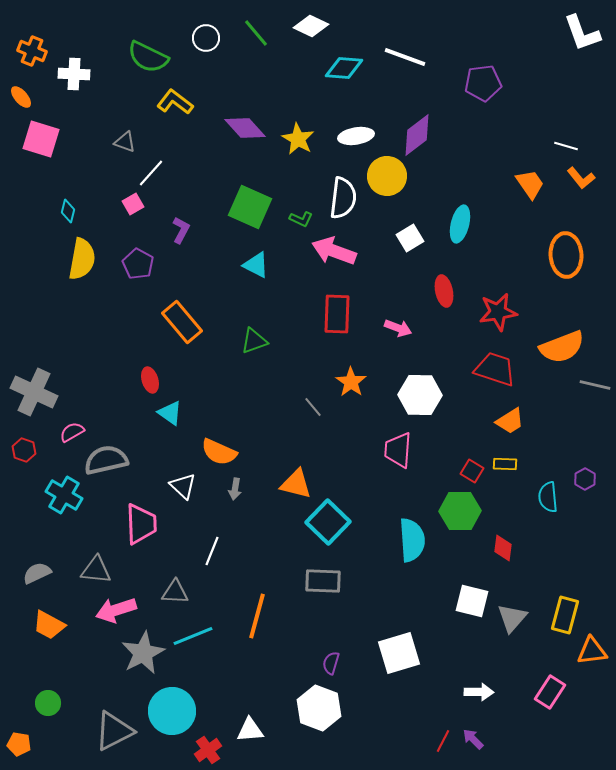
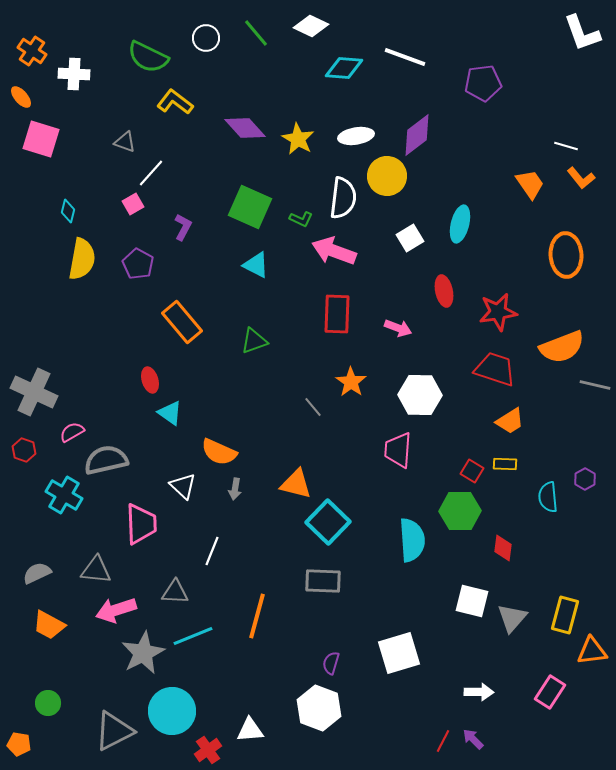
orange cross at (32, 51): rotated 12 degrees clockwise
purple L-shape at (181, 230): moved 2 px right, 3 px up
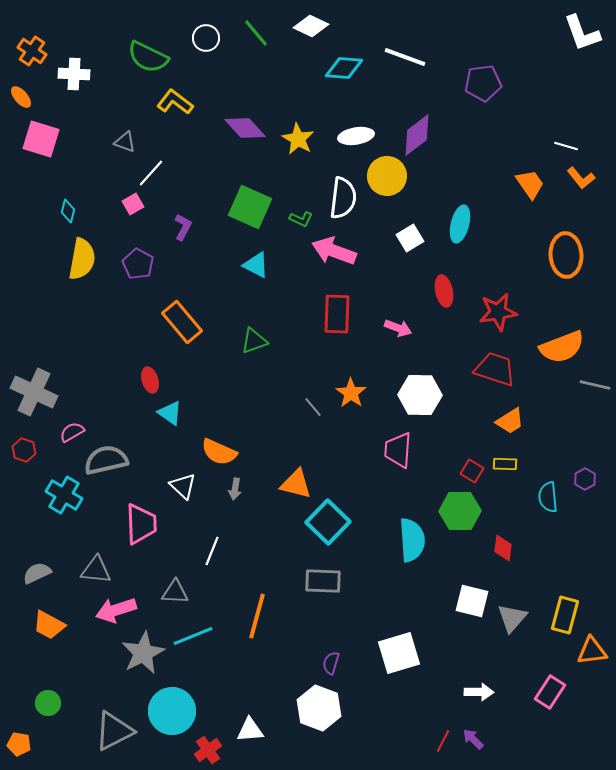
orange star at (351, 382): moved 11 px down
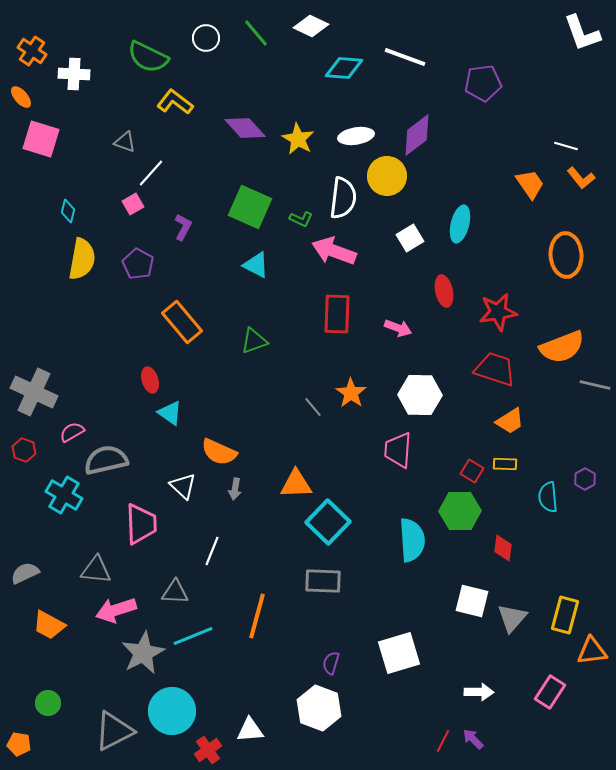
orange triangle at (296, 484): rotated 16 degrees counterclockwise
gray semicircle at (37, 573): moved 12 px left
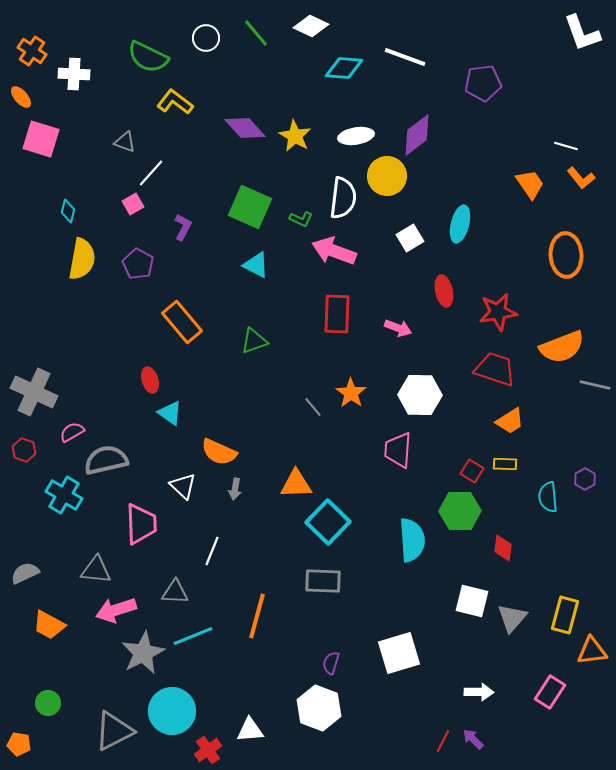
yellow star at (298, 139): moved 3 px left, 3 px up
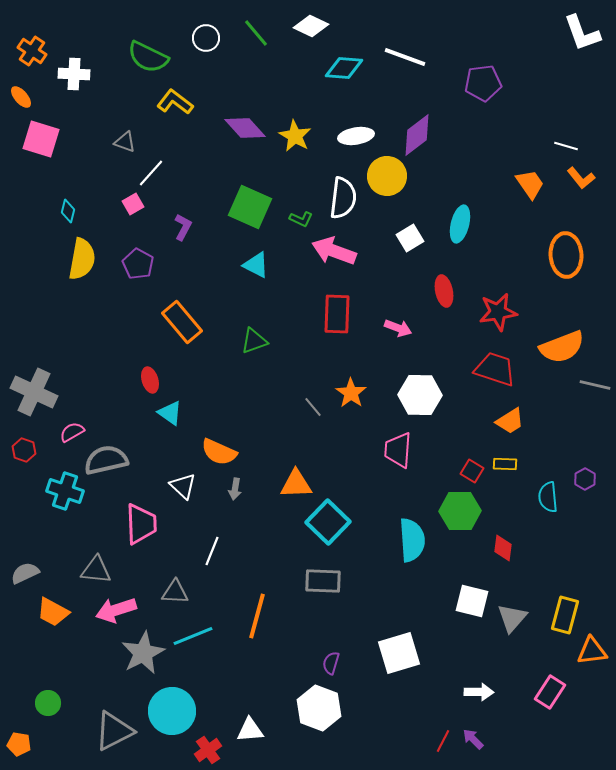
cyan cross at (64, 495): moved 1 px right, 4 px up; rotated 12 degrees counterclockwise
orange trapezoid at (49, 625): moved 4 px right, 13 px up
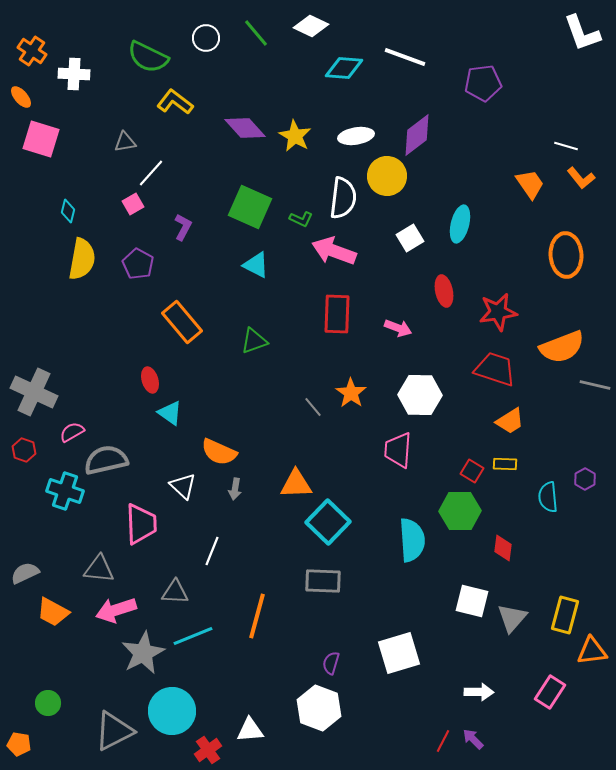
gray triangle at (125, 142): rotated 30 degrees counterclockwise
gray triangle at (96, 570): moved 3 px right, 1 px up
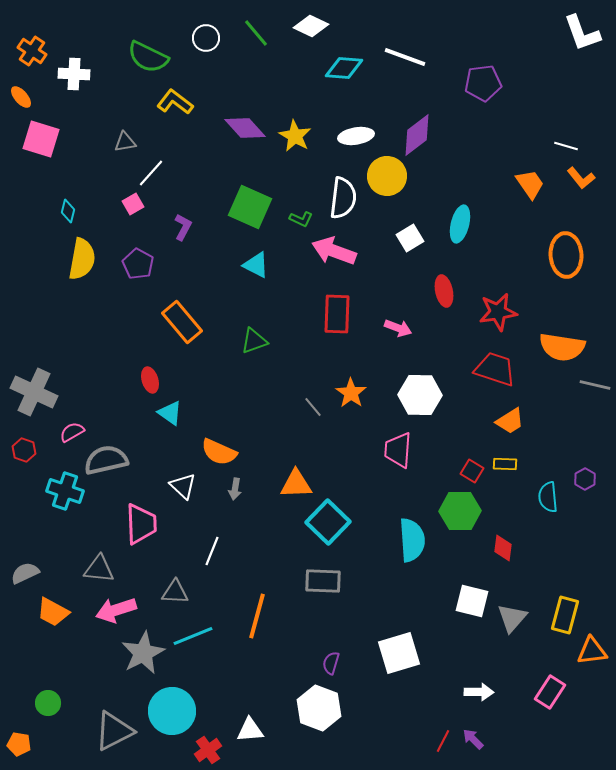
orange semicircle at (562, 347): rotated 30 degrees clockwise
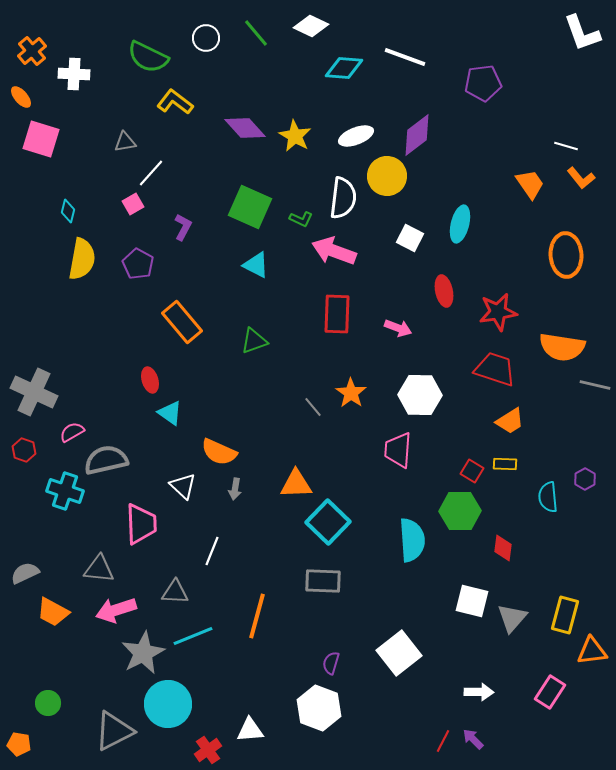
orange cross at (32, 51): rotated 16 degrees clockwise
white ellipse at (356, 136): rotated 12 degrees counterclockwise
white square at (410, 238): rotated 32 degrees counterclockwise
white square at (399, 653): rotated 21 degrees counterclockwise
cyan circle at (172, 711): moved 4 px left, 7 px up
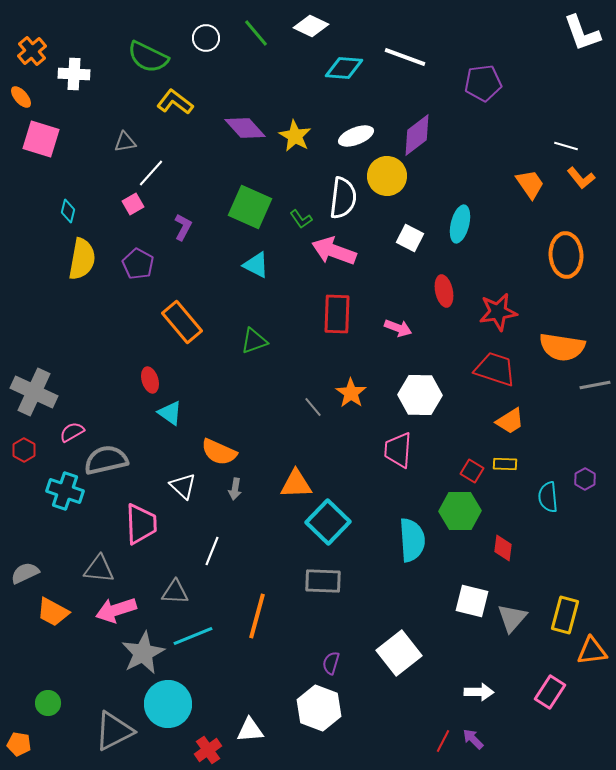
green L-shape at (301, 219): rotated 30 degrees clockwise
gray line at (595, 385): rotated 24 degrees counterclockwise
red hexagon at (24, 450): rotated 10 degrees clockwise
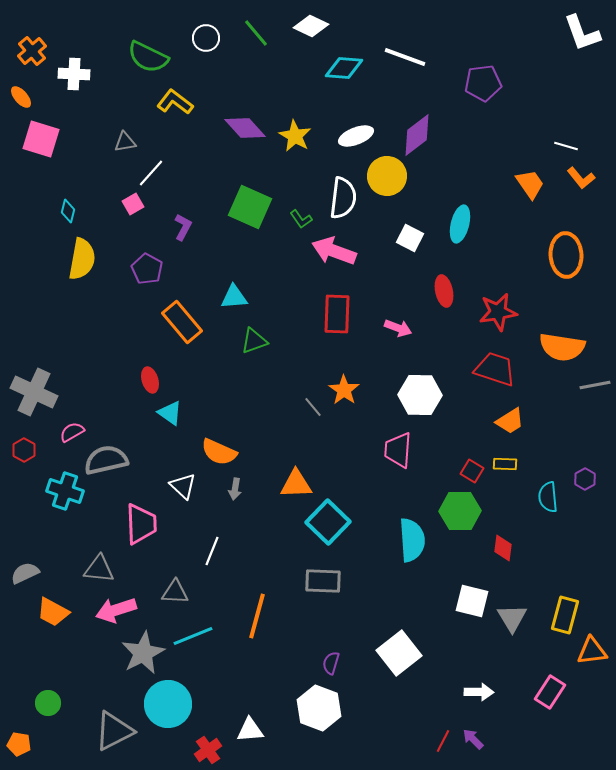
purple pentagon at (138, 264): moved 9 px right, 5 px down
cyan triangle at (256, 265): moved 22 px left, 32 px down; rotated 32 degrees counterclockwise
orange star at (351, 393): moved 7 px left, 3 px up
gray triangle at (512, 618): rotated 12 degrees counterclockwise
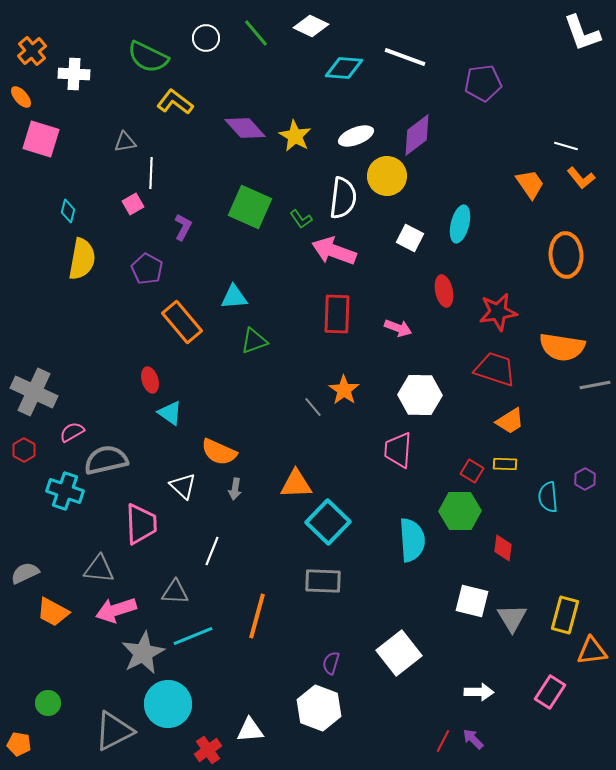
white line at (151, 173): rotated 40 degrees counterclockwise
